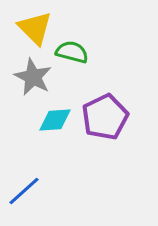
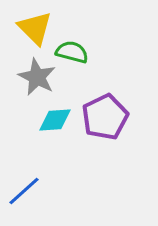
gray star: moved 4 px right
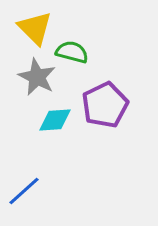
purple pentagon: moved 12 px up
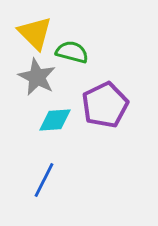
yellow triangle: moved 5 px down
blue line: moved 20 px right, 11 px up; rotated 21 degrees counterclockwise
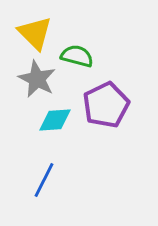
green semicircle: moved 5 px right, 4 px down
gray star: moved 2 px down
purple pentagon: moved 1 px right
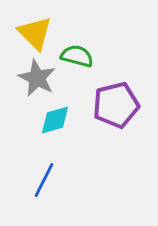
gray star: moved 1 px up
purple pentagon: moved 10 px right; rotated 12 degrees clockwise
cyan diamond: rotated 12 degrees counterclockwise
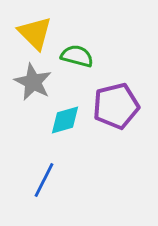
gray star: moved 4 px left, 4 px down
purple pentagon: moved 1 px down
cyan diamond: moved 10 px right
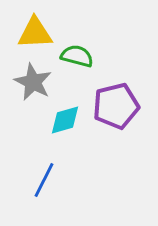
yellow triangle: rotated 48 degrees counterclockwise
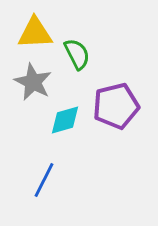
green semicircle: moved 2 px up; rotated 48 degrees clockwise
